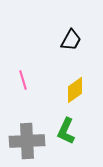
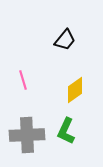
black trapezoid: moved 6 px left; rotated 10 degrees clockwise
gray cross: moved 6 px up
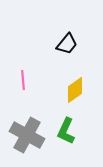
black trapezoid: moved 2 px right, 4 px down
pink line: rotated 12 degrees clockwise
gray cross: rotated 32 degrees clockwise
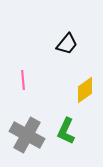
yellow diamond: moved 10 px right
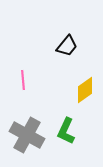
black trapezoid: moved 2 px down
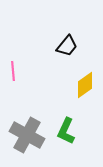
pink line: moved 10 px left, 9 px up
yellow diamond: moved 5 px up
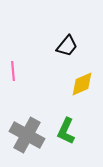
yellow diamond: moved 3 px left, 1 px up; rotated 12 degrees clockwise
